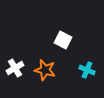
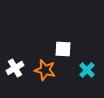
white square: moved 9 px down; rotated 24 degrees counterclockwise
cyan cross: rotated 21 degrees clockwise
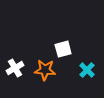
white square: rotated 18 degrees counterclockwise
orange star: rotated 10 degrees counterclockwise
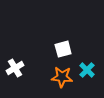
orange star: moved 17 px right, 7 px down
